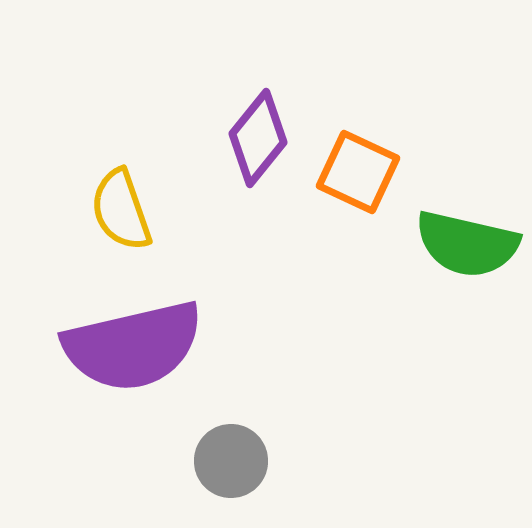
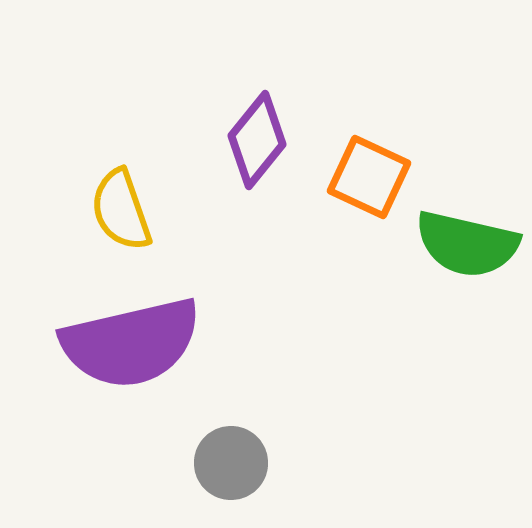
purple diamond: moved 1 px left, 2 px down
orange square: moved 11 px right, 5 px down
purple semicircle: moved 2 px left, 3 px up
gray circle: moved 2 px down
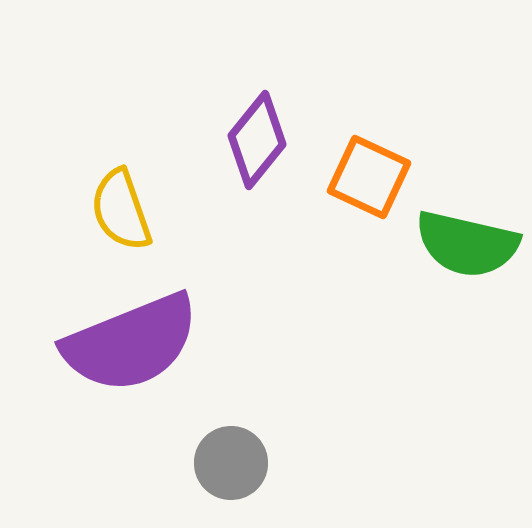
purple semicircle: rotated 9 degrees counterclockwise
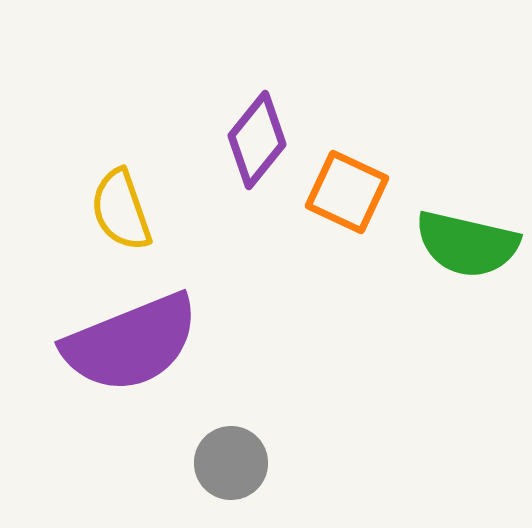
orange square: moved 22 px left, 15 px down
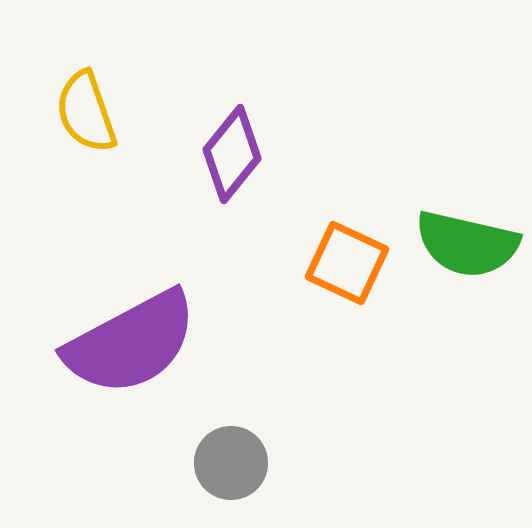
purple diamond: moved 25 px left, 14 px down
orange square: moved 71 px down
yellow semicircle: moved 35 px left, 98 px up
purple semicircle: rotated 6 degrees counterclockwise
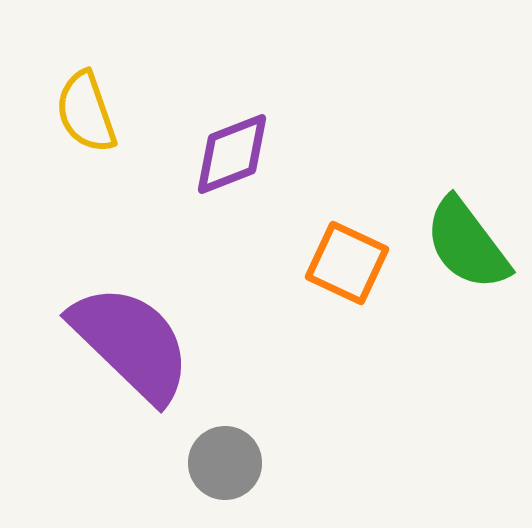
purple diamond: rotated 30 degrees clockwise
green semicircle: rotated 40 degrees clockwise
purple semicircle: rotated 108 degrees counterclockwise
gray circle: moved 6 px left
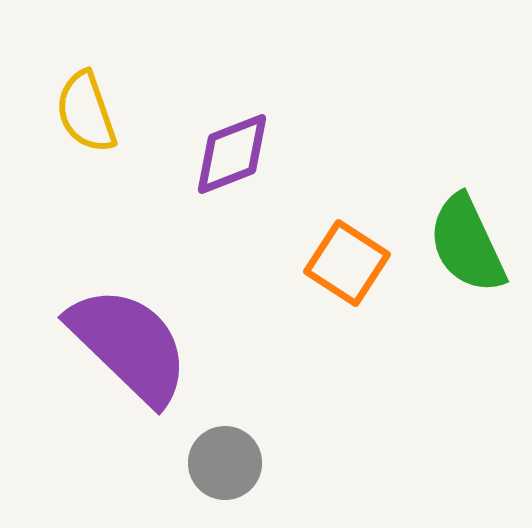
green semicircle: rotated 12 degrees clockwise
orange square: rotated 8 degrees clockwise
purple semicircle: moved 2 px left, 2 px down
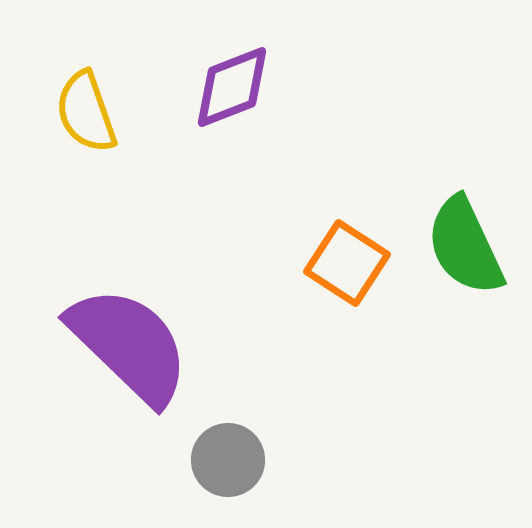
purple diamond: moved 67 px up
green semicircle: moved 2 px left, 2 px down
gray circle: moved 3 px right, 3 px up
